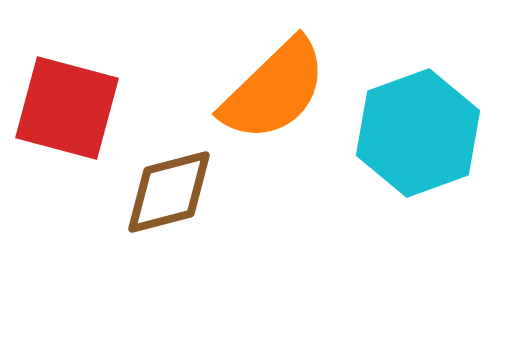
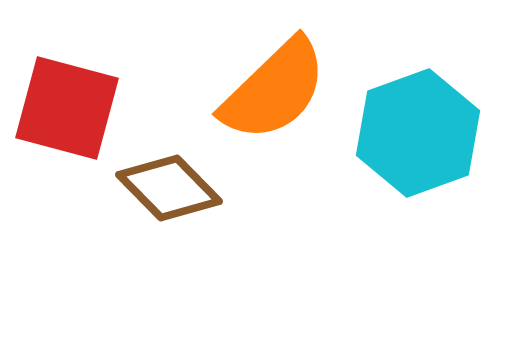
brown diamond: moved 4 px up; rotated 60 degrees clockwise
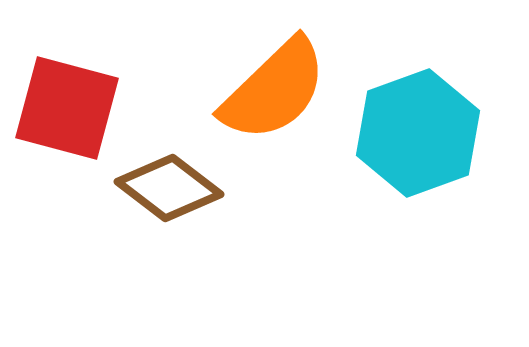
brown diamond: rotated 8 degrees counterclockwise
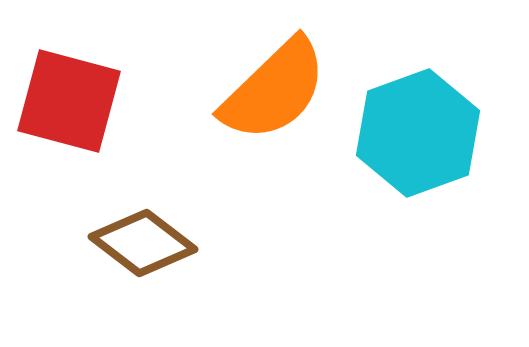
red square: moved 2 px right, 7 px up
brown diamond: moved 26 px left, 55 px down
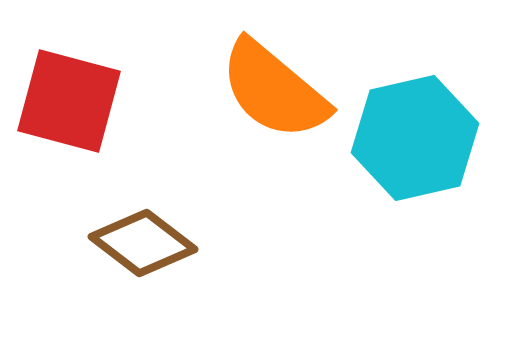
orange semicircle: rotated 84 degrees clockwise
cyan hexagon: moved 3 px left, 5 px down; rotated 7 degrees clockwise
